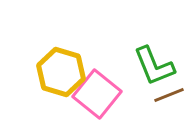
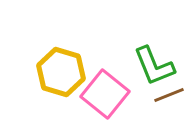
pink square: moved 8 px right
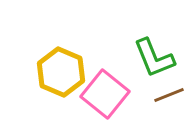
green L-shape: moved 8 px up
yellow hexagon: rotated 6 degrees clockwise
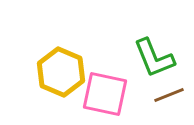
pink square: rotated 27 degrees counterclockwise
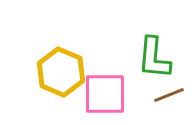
green L-shape: rotated 27 degrees clockwise
pink square: rotated 12 degrees counterclockwise
